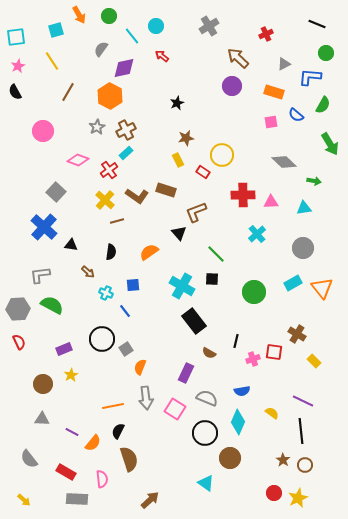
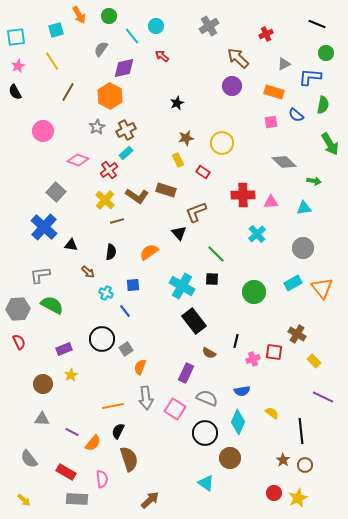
green semicircle at (323, 105): rotated 18 degrees counterclockwise
yellow circle at (222, 155): moved 12 px up
purple line at (303, 401): moved 20 px right, 4 px up
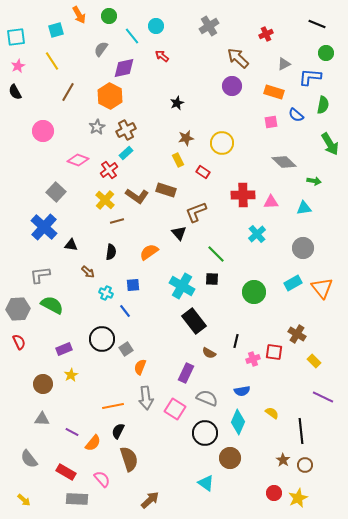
pink semicircle at (102, 479): rotated 36 degrees counterclockwise
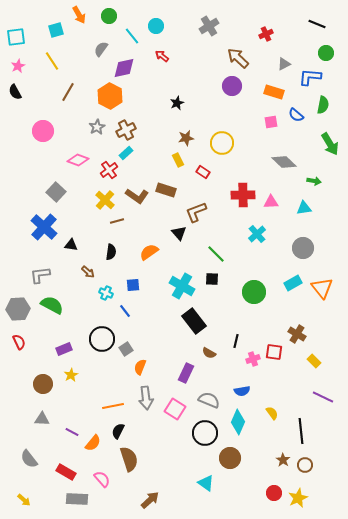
gray semicircle at (207, 398): moved 2 px right, 2 px down
yellow semicircle at (272, 413): rotated 16 degrees clockwise
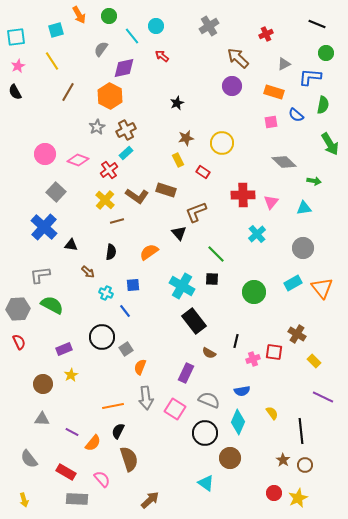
pink circle at (43, 131): moved 2 px right, 23 px down
pink triangle at (271, 202): rotated 49 degrees counterclockwise
black circle at (102, 339): moved 2 px up
yellow arrow at (24, 500): rotated 32 degrees clockwise
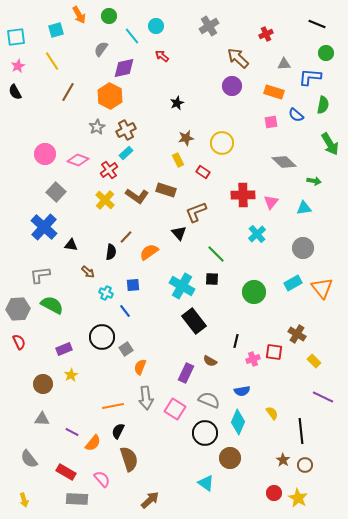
gray triangle at (284, 64): rotated 24 degrees clockwise
brown line at (117, 221): moved 9 px right, 16 px down; rotated 32 degrees counterclockwise
brown semicircle at (209, 353): moved 1 px right, 8 px down
yellow star at (298, 498): rotated 18 degrees counterclockwise
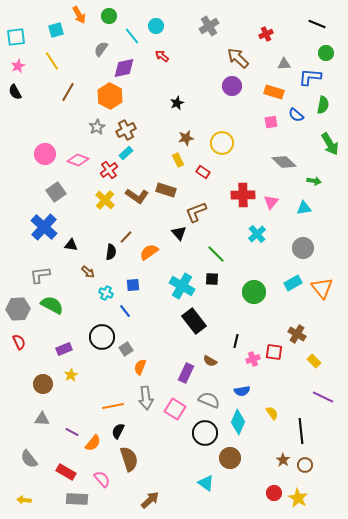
gray square at (56, 192): rotated 12 degrees clockwise
yellow arrow at (24, 500): rotated 112 degrees clockwise
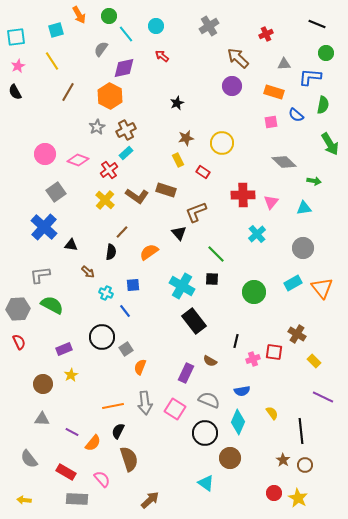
cyan line at (132, 36): moved 6 px left, 2 px up
brown line at (126, 237): moved 4 px left, 5 px up
gray arrow at (146, 398): moved 1 px left, 5 px down
